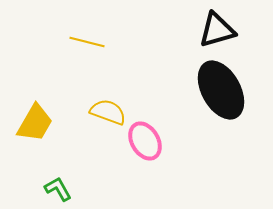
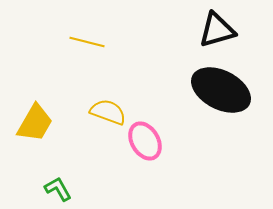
black ellipse: rotated 34 degrees counterclockwise
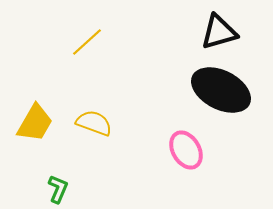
black triangle: moved 2 px right, 2 px down
yellow line: rotated 56 degrees counterclockwise
yellow semicircle: moved 14 px left, 11 px down
pink ellipse: moved 41 px right, 9 px down
green L-shape: rotated 52 degrees clockwise
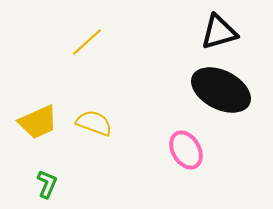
yellow trapezoid: moved 3 px right, 1 px up; rotated 36 degrees clockwise
green L-shape: moved 11 px left, 5 px up
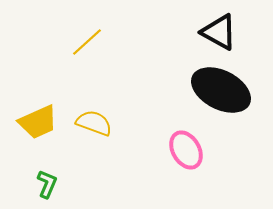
black triangle: rotated 45 degrees clockwise
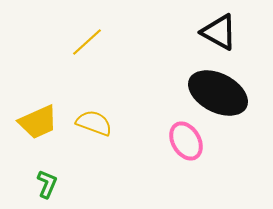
black ellipse: moved 3 px left, 3 px down
pink ellipse: moved 9 px up
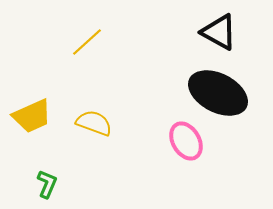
yellow trapezoid: moved 6 px left, 6 px up
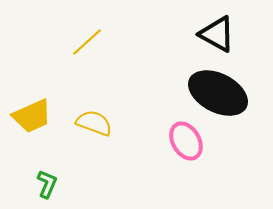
black triangle: moved 2 px left, 2 px down
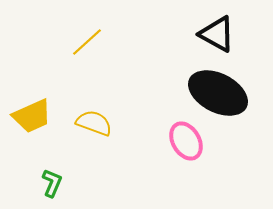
green L-shape: moved 5 px right, 1 px up
